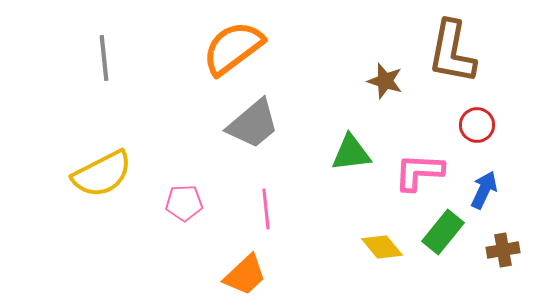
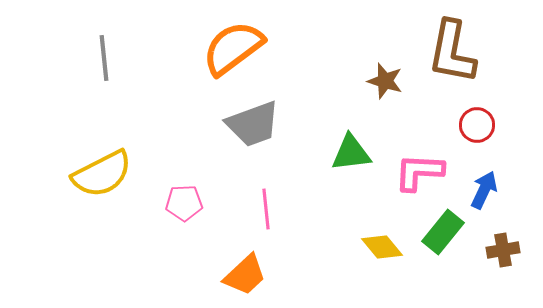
gray trapezoid: rotated 20 degrees clockwise
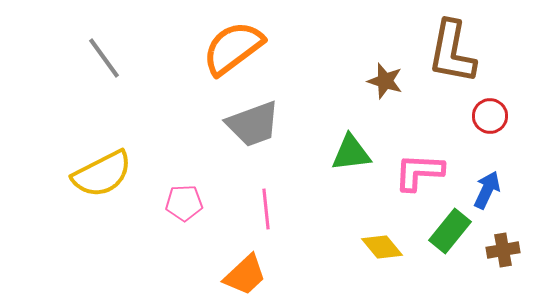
gray line: rotated 30 degrees counterclockwise
red circle: moved 13 px right, 9 px up
blue arrow: moved 3 px right
green rectangle: moved 7 px right, 1 px up
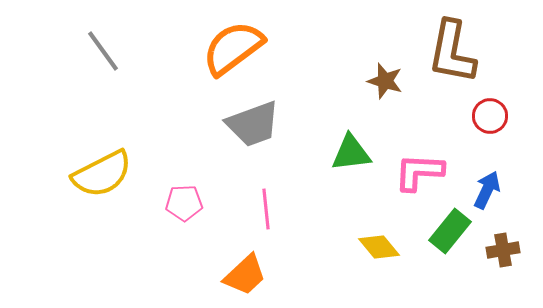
gray line: moved 1 px left, 7 px up
yellow diamond: moved 3 px left
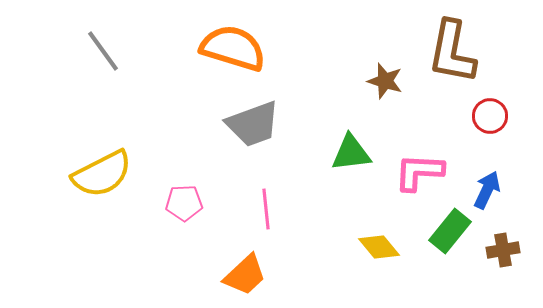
orange semicircle: rotated 54 degrees clockwise
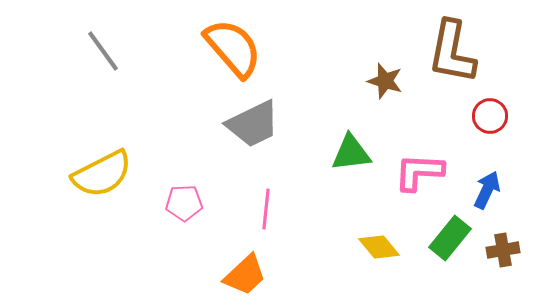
orange semicircle: rotated 32 degrees clockwise
gray trapezoid: rotated 6 degrees counterclockwise
pink line: rotated 12 degrees clockwise
green rectangle: moved 7 px down
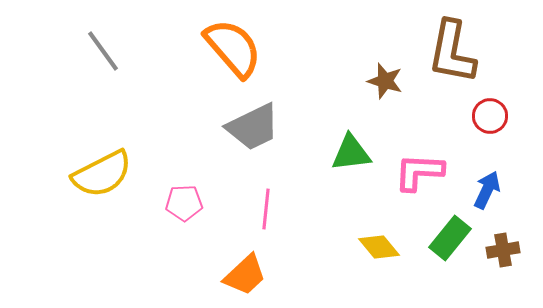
gray trapezoid: moved 3 px down
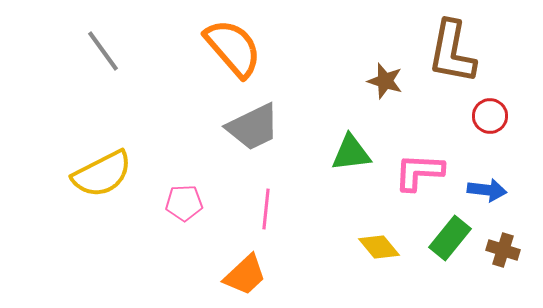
blue arrow: rotated 72 degrees clockwise
brown cross: rotated 28 degrees clockwise
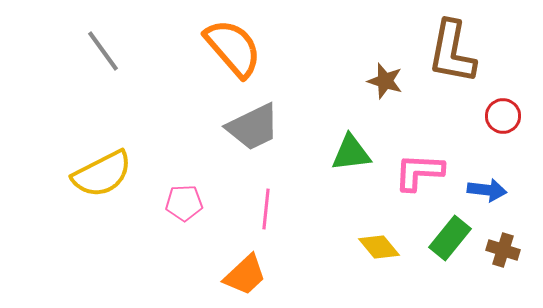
red circle: moved 13 px right
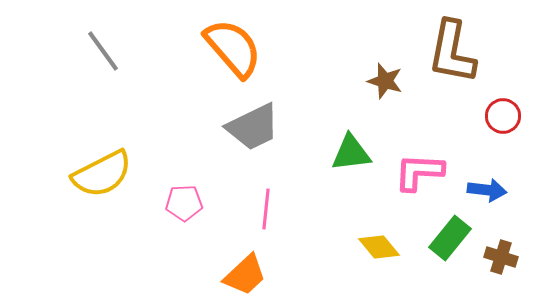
brown cross: moved 2 px left, 7 px down
